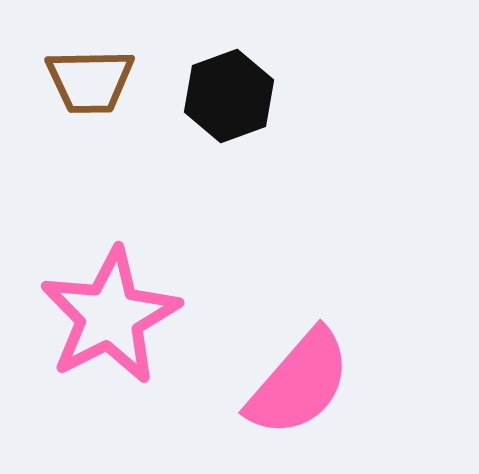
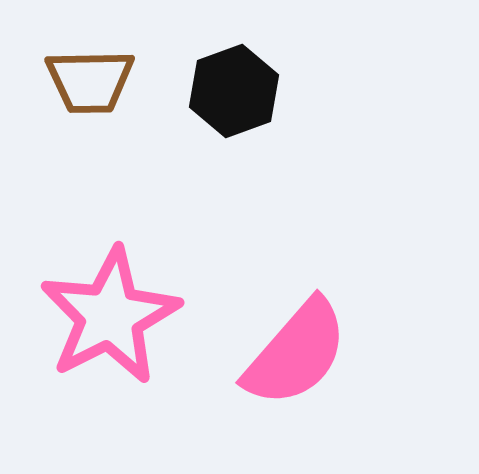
black hexagon: moved 5 px right, 5 px up
pink semicircle: moved 3 px left, 30 px up
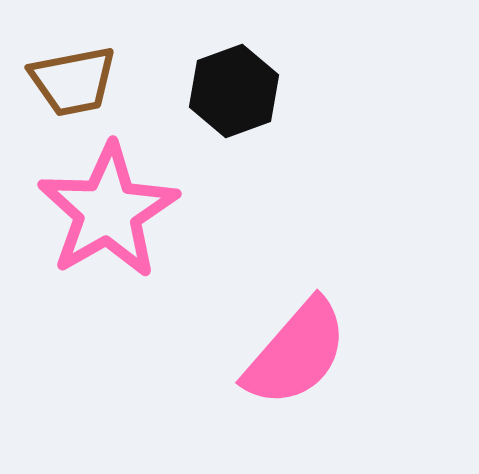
brown trapezoid: moved 17 px left; rotated 10 degrees counterclockwise
pink star: moved 2 px left, 105 px up; rotated 3 degrees counterclockwise
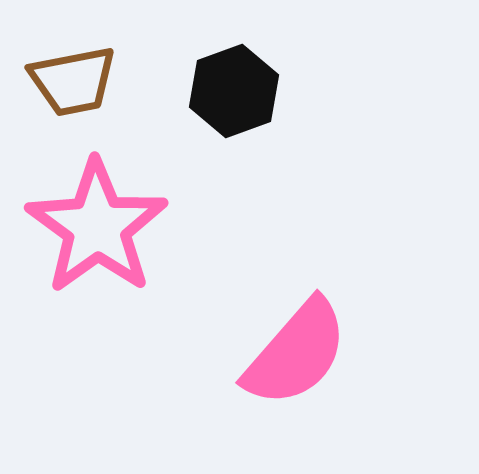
pink star: moved 11 px left, 16 px down; rotated 6 degrees counterclockwise
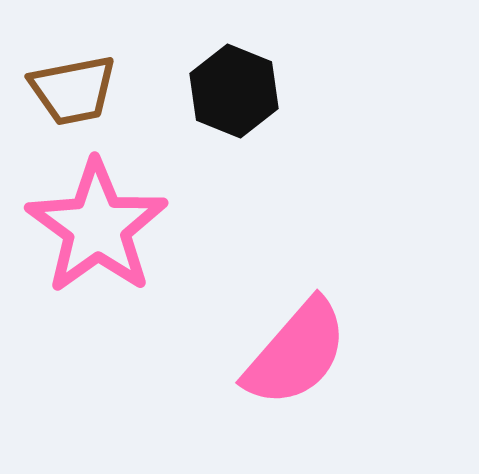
brown trapezoid: moved 9 px down
black hexagon: rotated 18 degrees counterclockwise
